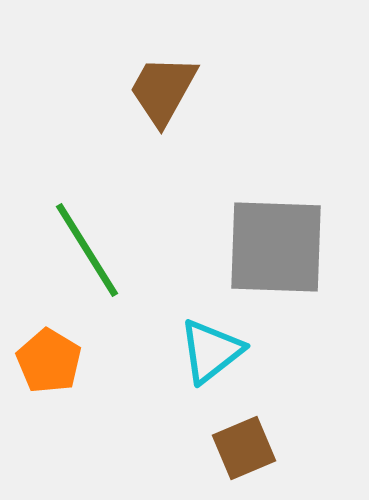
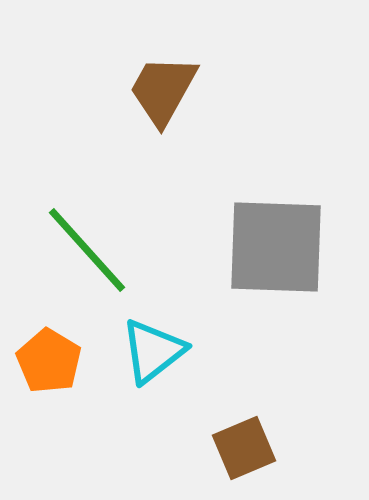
green line: rotated 10 degrees counterclockwise
cyan triangle: moved 58 px left
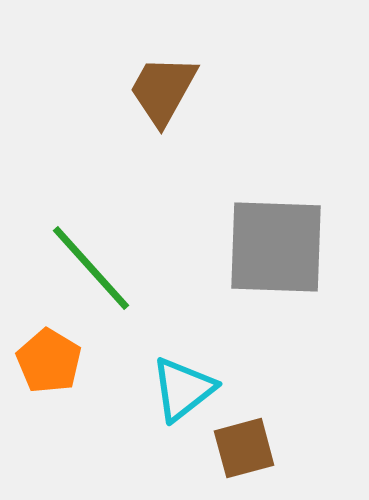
green line: moved 4 px right, 18 px down
cyan triangle: moved 30 px right, 38 px down
brown square: rotated 8 degrees clockwise
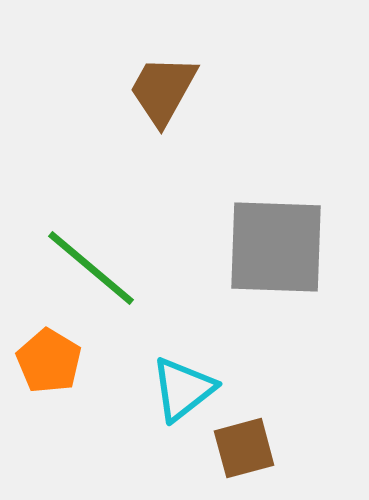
green line: rotated 8 degrees counterclockwise
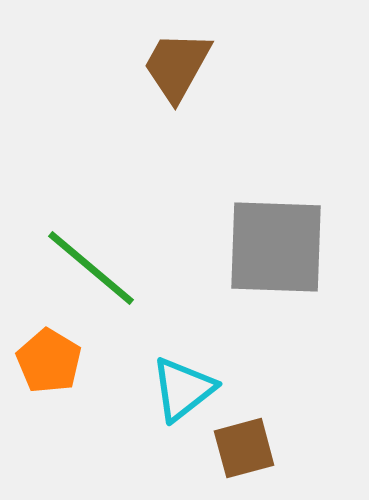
brown trapezoid: moved 14 px right, 24 px up
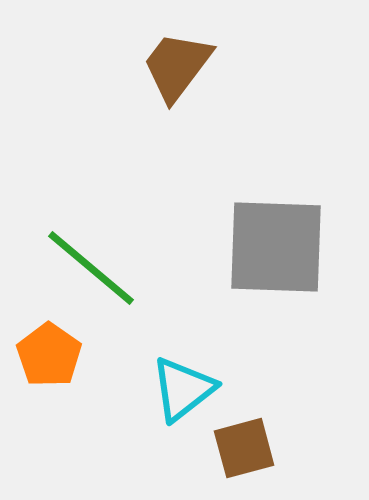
brown trapezoid: rotated 8 degrees clockwise
orange pentagon: moved 6 px up; rotated 4 degrees clockwise
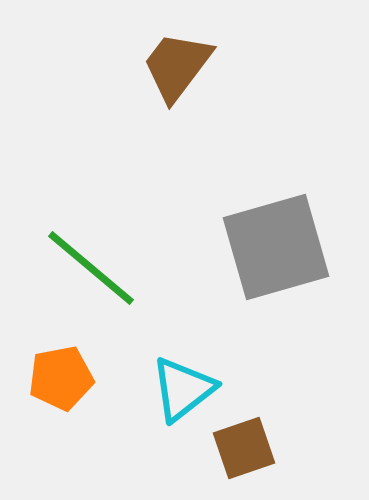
gray square: rotated 18 degrees counterclockwise
orange pentagon: moved 12 px right, 23 px down; rotated 26 degrees clockwise
brown square: rotated 4 degrees counterclockwise
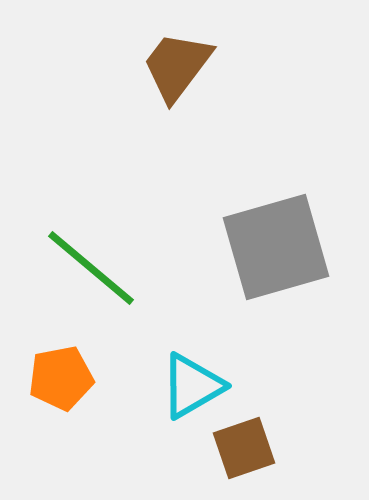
cyan triangle: moved 9 px right, 3 px up; rotated 8 degrees clockwise
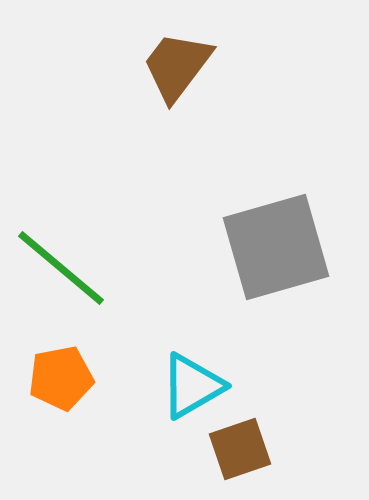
green line: moved 30 px left
brown square: moved 4 px left, 1 px down
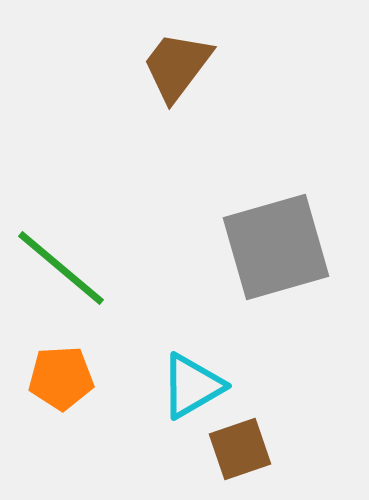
orange pentagon: rotated 8 degrees clockwise
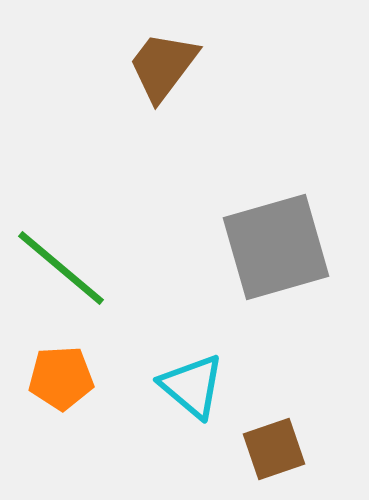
brown trapezoid: moved 14 px left
cyan triangle: rotated 50 degrees counterclockwise
brown square: moved 34 px right
